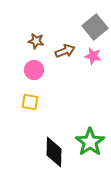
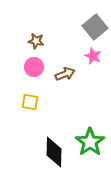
brown arrow: moved 23 px down
pink star: rotated 12 degrees clockwise
pink circle: moved 3 px up
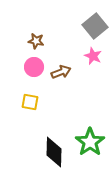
gray square: moved 1 px up
brown arrow: moved 4 px left, 2 px up
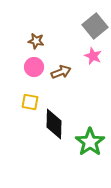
black diamond: moved 28 px up
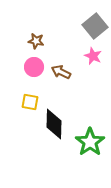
brown arrow: rotated 132 degrees counterclockwise
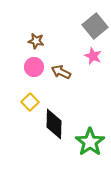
yellow square: rotated 36 degrees clockwise
